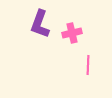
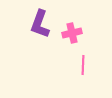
pink line: moved 5 px left
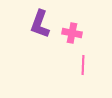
pink cross: rotated 24 degrees clockwise
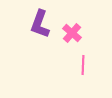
pink cross: rotated 30 degrees clockwise
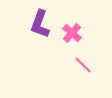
pink line: rotated 48 degrees counterclockwise
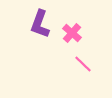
pink line: moved 1 px up
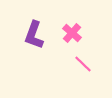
purple L-shape: moved 6 px left, 11 px down
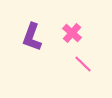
purple L-shape: moved 2 px left, 2 px down
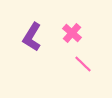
purple L-shape: rotated 12 degrees clockwise
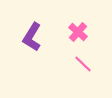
pink cross: moved 6 px right, 1 px up
